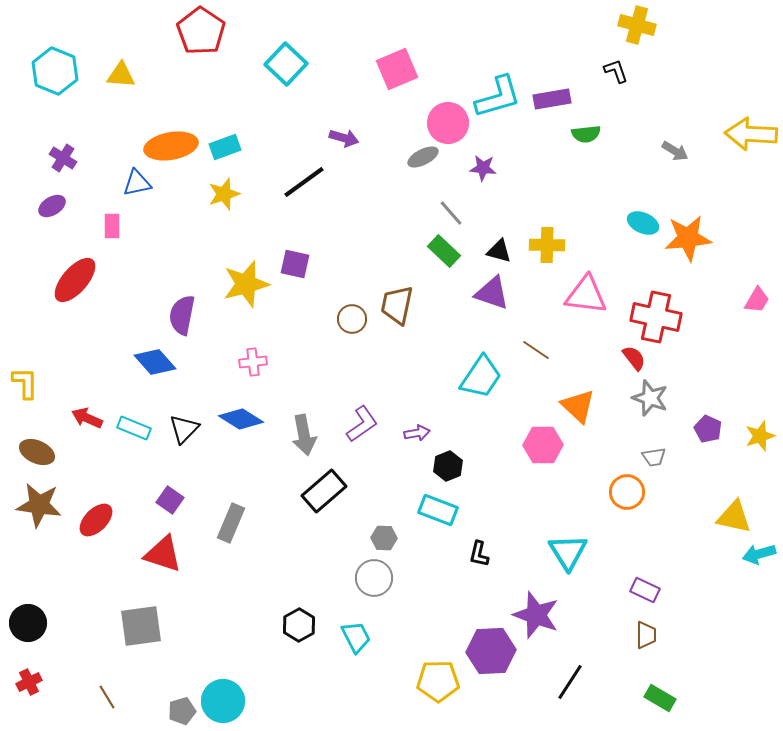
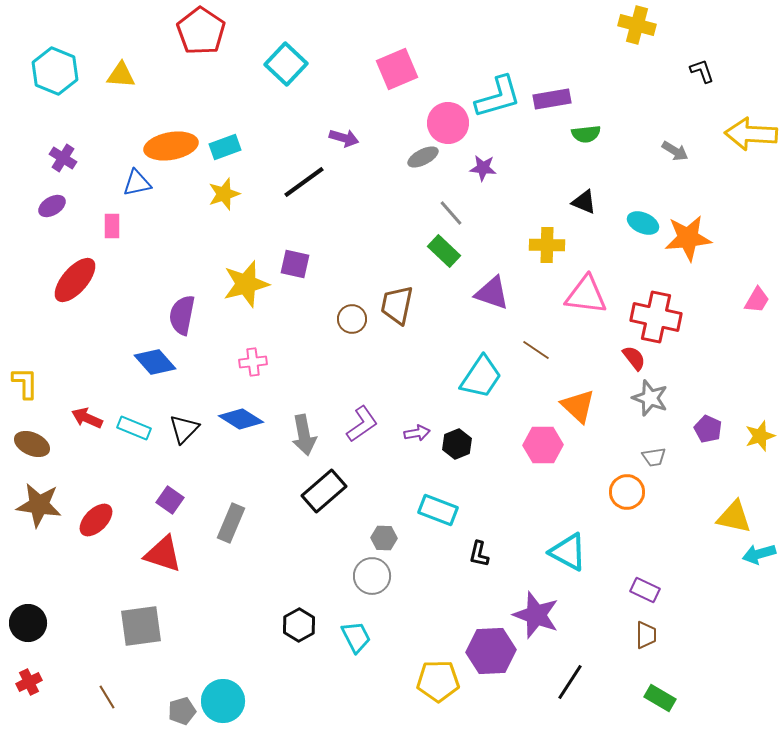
black L-shape at (616, 71): moved 86 px right
black triangle at (499, 251): moved 85 px right, 49 px up; rotated 8 degrees clockwise
brown ellipse at (37, 452): moved 5 px left, 8 px up
black hexagon at (448, 466): moved 9 px right, 22 px up
cyan triangle at (568, 552): rotated 30 degrees counterclockwise
gray circle at (374, 578): moved 2 px left, 2 px up
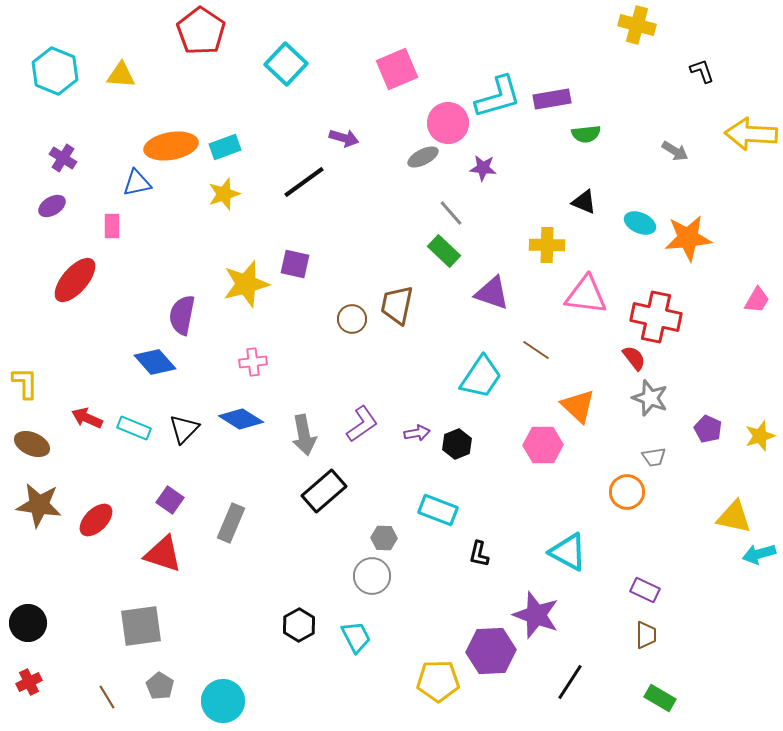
cyan ellipse at (643, 223): moved 3 px left
gray pentagon at (182, 711): moved 22 px left, 25 px up; rotated 24 degrees counterclockwise
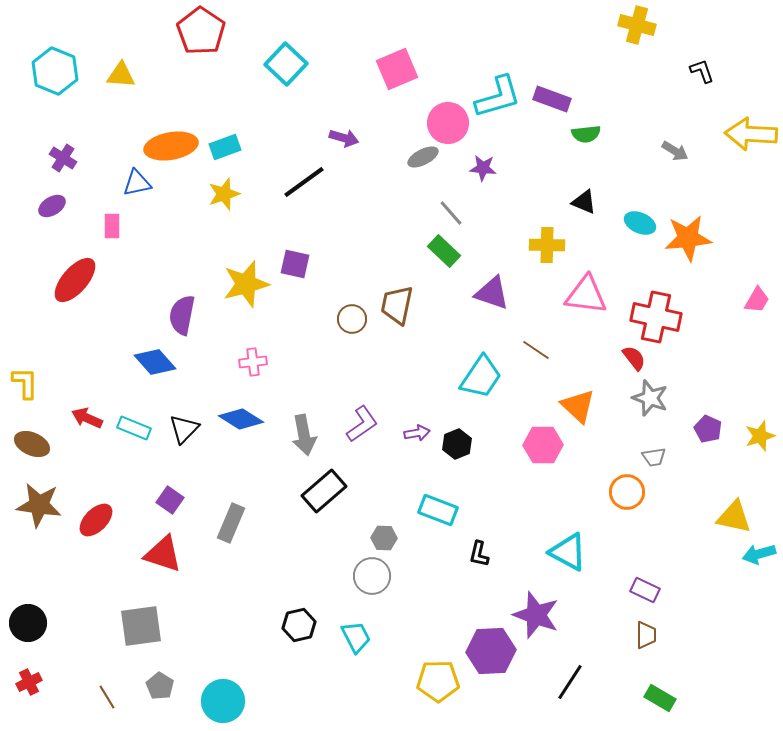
purple rectangle at (552, 99): rotated 30 degrees clockwise
black hexagon at (299, 625): rotated 16 degrees clockwise
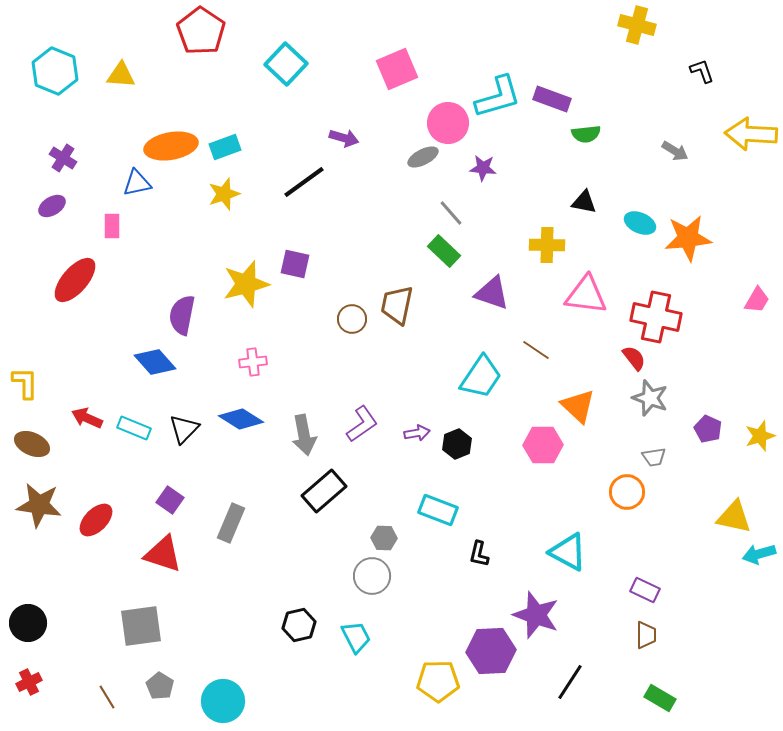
black triangle at (584, 202): rotated 12 degrees counterclockwise
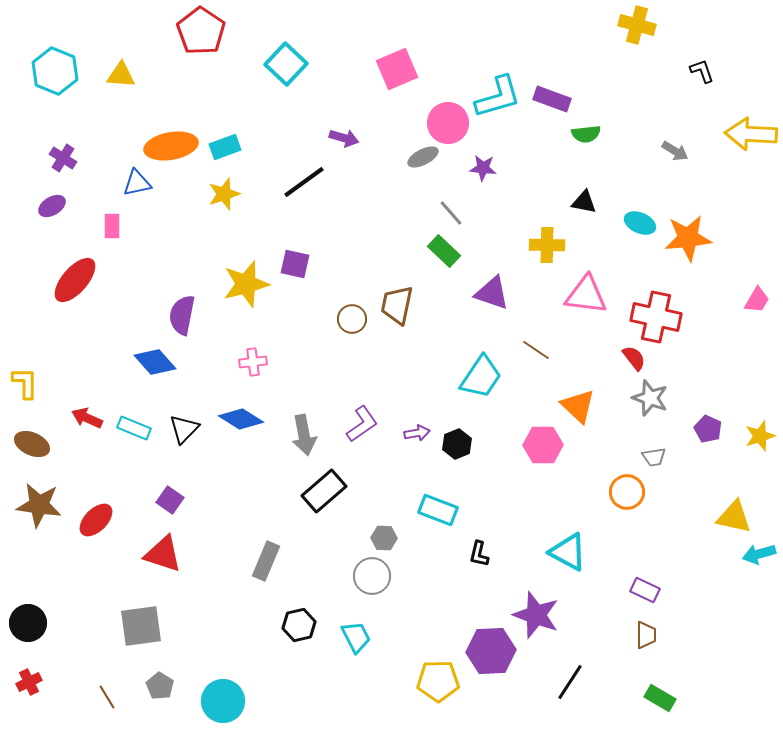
gray rectangle at (231, 523): moved 35 px right, 38 px down
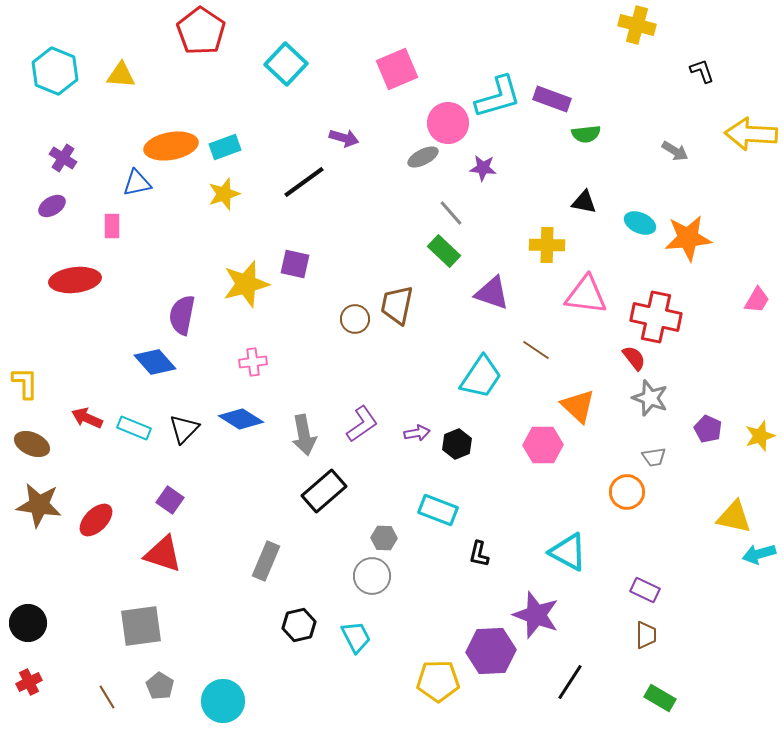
red ellipse at (75, 280): rotated 42 degrees clockwise
brown circle at (352, 319): moved 3 px right
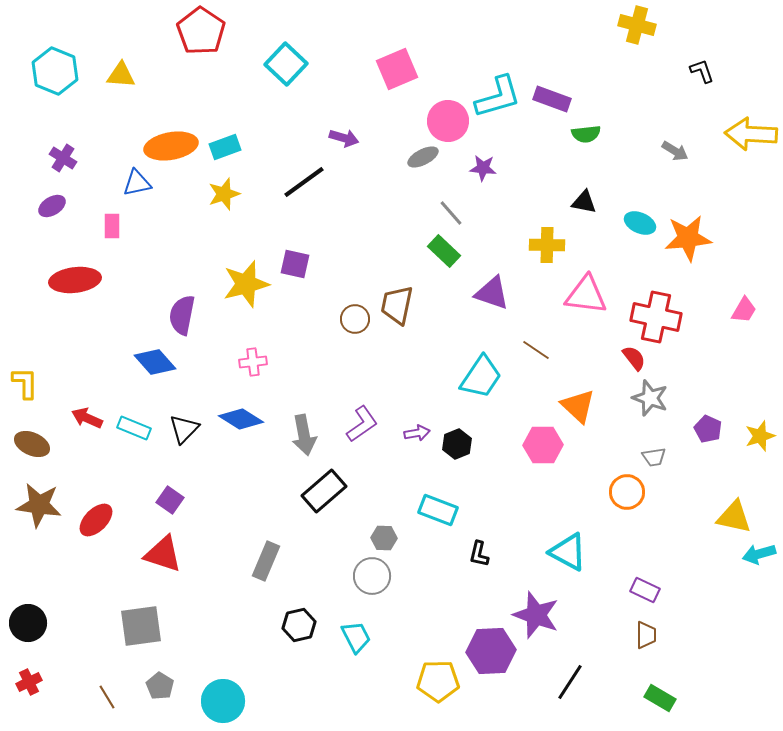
pink circle at (448, 123): moved 2 px up
pink trapezoid at (757, 300): moved 13 px left, 10 px down
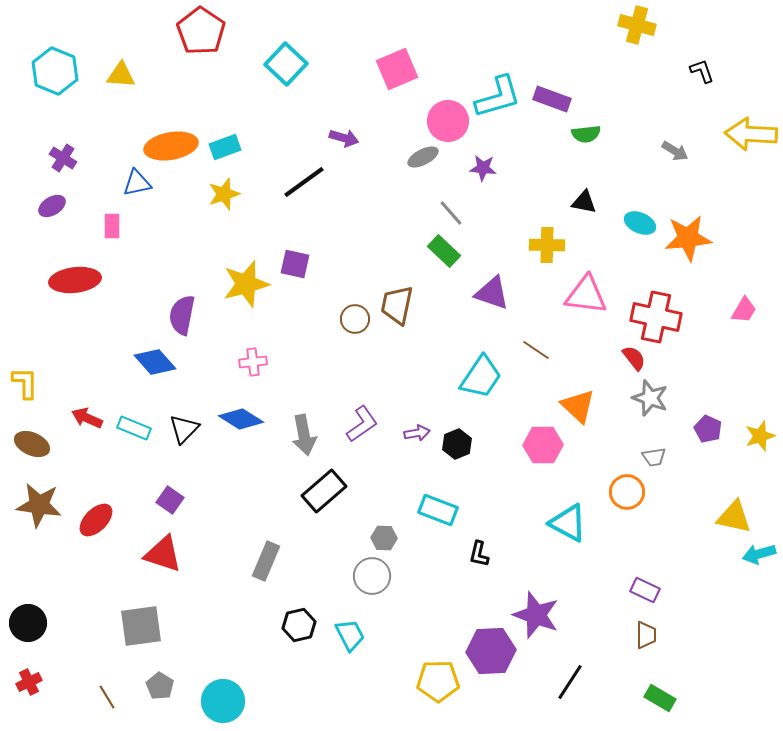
cyan triangle at (568, 552): moved 29 px up
cyan trapezoid at (356, 637): moved 6 px left, 2 px up
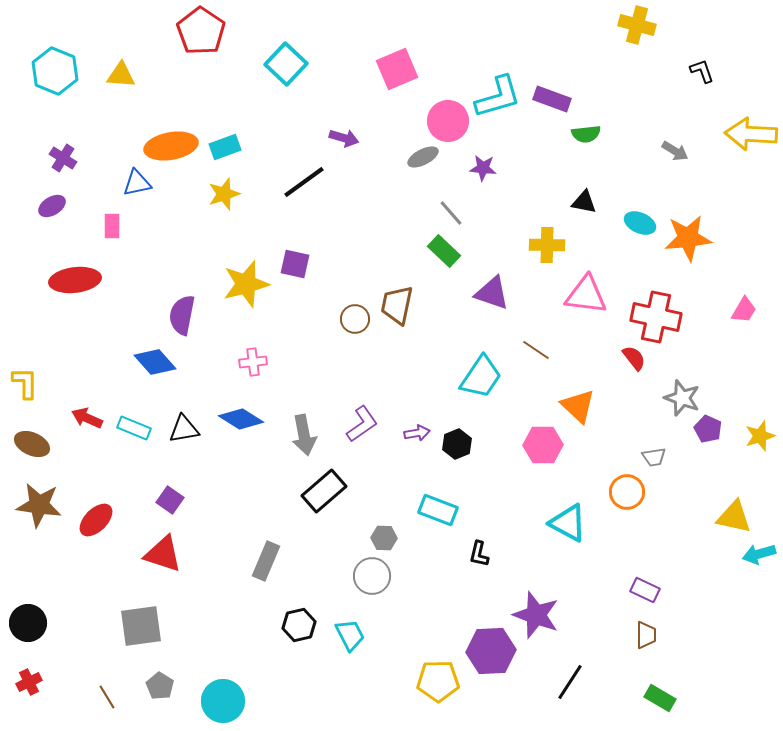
gray star at (650, 398): moved 32 px right
black triangle at (184, 429): rotated 36 degrees clockwise
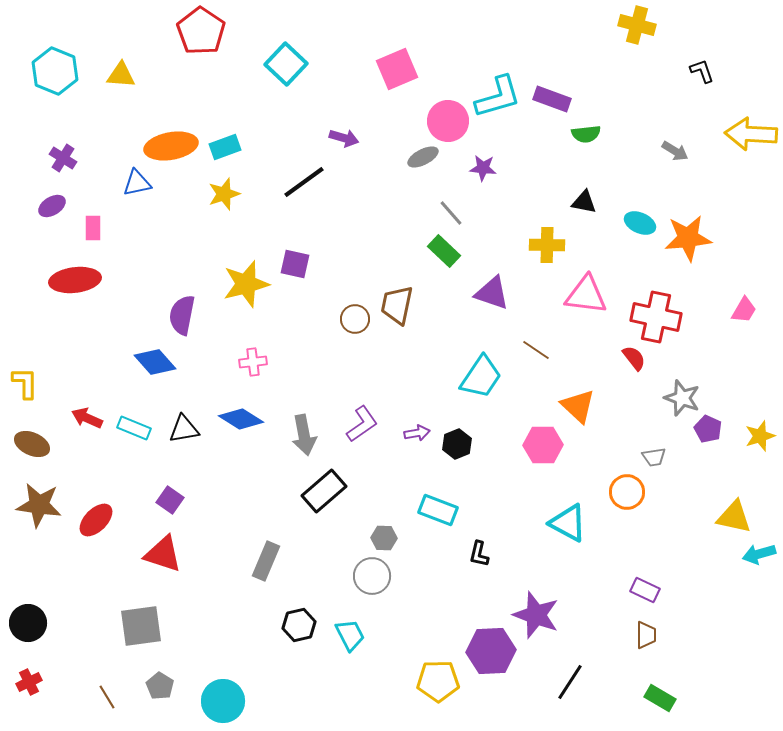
pink rectangle at (112, 226): moved 19 px left, 2 px down
